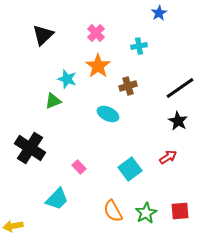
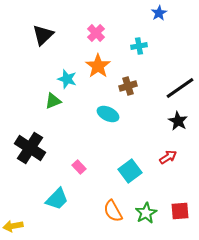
cyan square: moved 2 px down
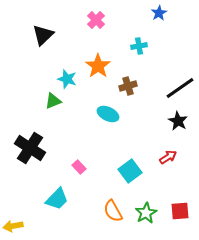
pink cross: moved 13 px up
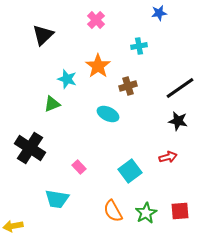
blue star: rotated 21 degrees clockwise
green triangle: moved 1 px left, 3 px down
black star: rotated 18 degrees counterclockwise
red arrow: rotated 18 degrees clockwise
cyan trapezoid: rotated 55 degrees clockwise
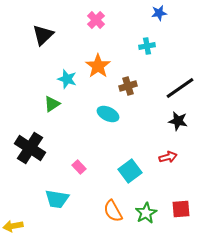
cyan cross: moved 8 px right
green triangle: rotated 12 degrees counterclockwise
red square: moved 1 px right, 2 px up
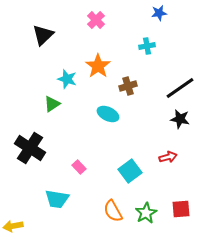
black star: moved 2 px right, 2 px up
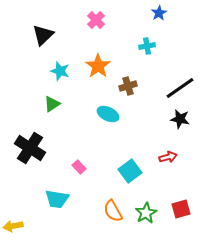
blue star: rotated 21 degrees counterclockwise
cyan star: moved 7 px left, 8 px up
red square: rotated 12 degrees counterclockwise
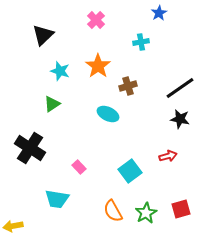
cyan cross: moved 6 px left, 4 px up
red arrow: moved 1 px up
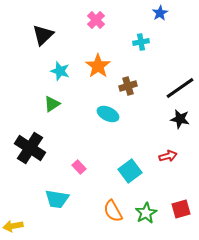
blue star: moved 1 px right
